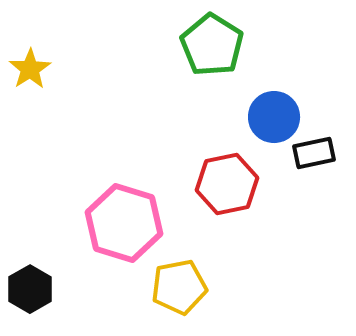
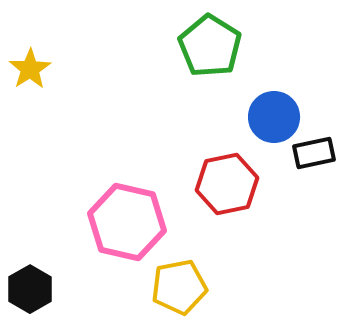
green pentagon: moved 2 px left, 1 px down
pink hexagon: moved 3 px right, 1 px up; rotated 4 degrees counterclockwise
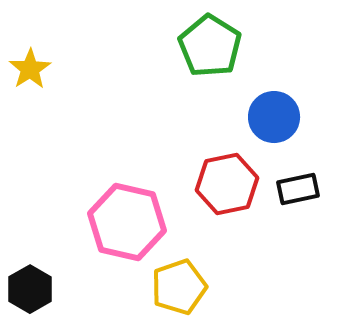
black rectangle: moved 16 px left, 36 px down
yellow pentagon: rotated 8 degrees counterclockwise
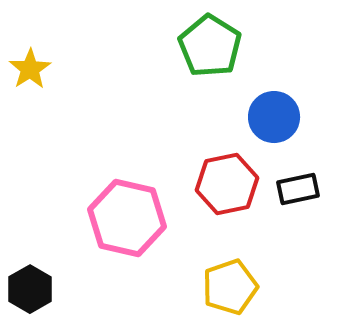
pink hexagon: moved 4 px up
yellow pentagon: moved 51 px right
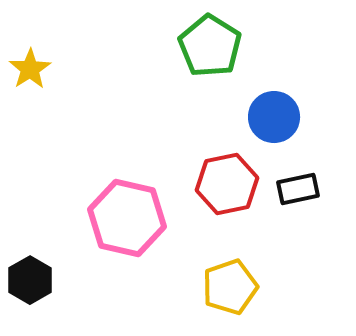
black hexagon: moved 9 px up
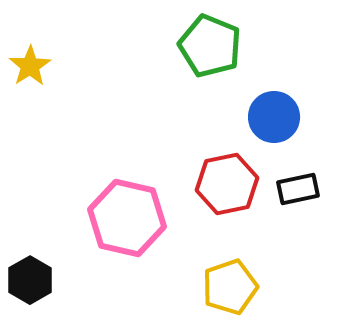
green pentagon: rotated 10 degrees counterclockwise
yellow star: moved 3 px up
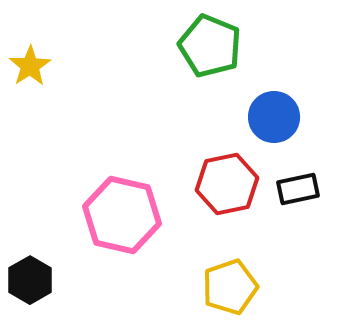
pink hexagon: moved 5 px left, 3 px up
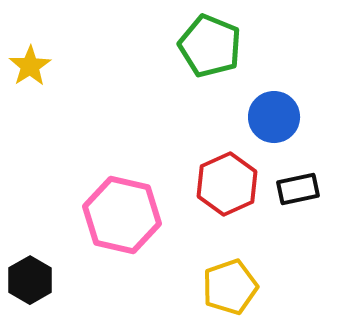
red hexagon: rotated 12 degrees counterclockwise
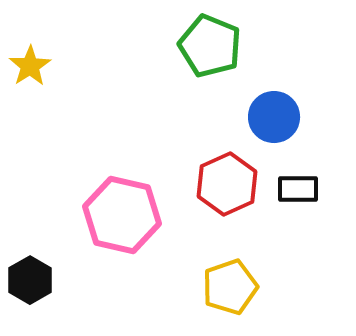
black rectangle: rotated 12 degrees clockwise
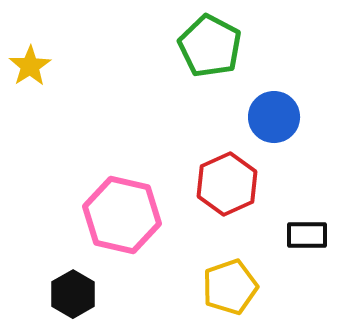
green pentagon: rotated 6 degrees clockwise
black rectangle: moved 9 px right, 46 px down
black hexagon: moved 43 px right, 14 px down
